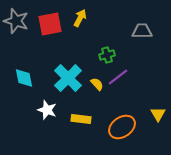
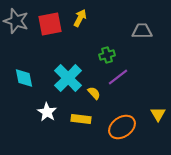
yellow semicircle: moved 3 px left, 9 px down
white star: moved 2 px down; rotated 12 degrees clockwise
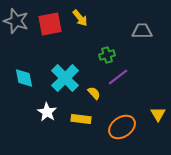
yellow arrow: rotated 114 degrees clockwise
cyan cross: moved 3 px left
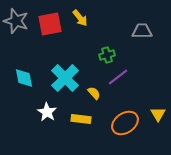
orange ellipse: moved 3 px right, 4 px up
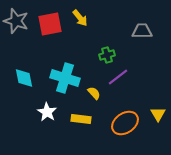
cyan cross: rotated 28 degrees counterclockwise
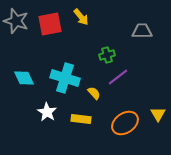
yellow arrow: moved 1 px right, 1 px up
cyan diamond: rotated 15 degrees counterclockwise
